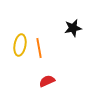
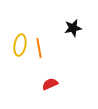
red semicircle: moved 3 px right, 3 px down
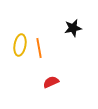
red semicircle: moved 1 px right, 2 px up
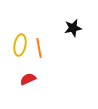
red semicircle: moved 23 px left, 3 px up
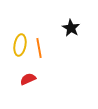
black star: moved 2 px left; rotated 30 degrees counterclockwise
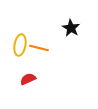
orange line: rotated 66 degrees counterclockwise
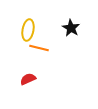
yellow ellipse: moved 8 px right, 15 px up
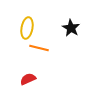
yellow ellipse: moved 1 px left, 2 px up
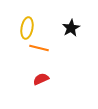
black star: rotated 12 degrees clockwise
red semicircle: moved 13 px right
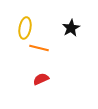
yellow ellipse: moved 2 px left
